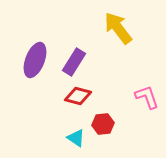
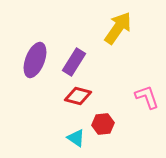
yellow arrow: rotated 72 degrees clockwise
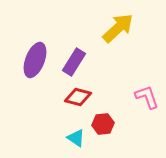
yellow arrow: rotated 12 degrees clockwise
red diamond: moved 1 px down
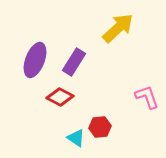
red diamond: moved 18 px left; rotated 12 degrees clockwise
red hexagon: moved 3 px left, 3 px down
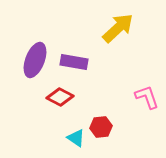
purple rectangle: rotated 68 degrees clockwise
red hexagon: moved 1 px right
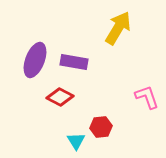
yellow arrow: rotated 16 degrees counterclockwise
cyan triangle: moved 3 px down; rotated 24 degrees clockwise
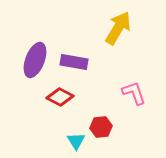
pink L-shape: moved 13 px left, 4 px up
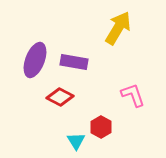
pink L-shape: moved 1 px left, 2 px down
red hexagon: rotated 25 degrees counterclockwise
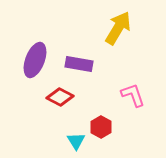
purple rectangle: moved 5 px right, 2 px down
